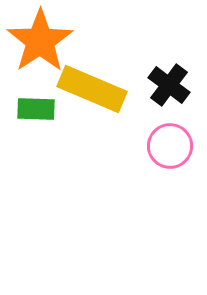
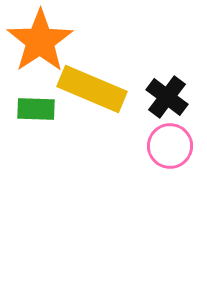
black cross: moved 2 px left, 12 px down
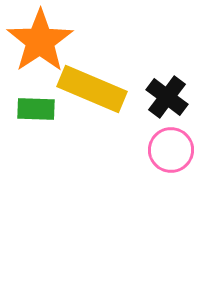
pink circle: moved 1 px right, 4 px down
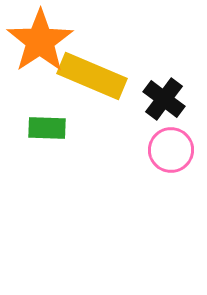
yellow rectangle: moved 13 px up
black cross: moved 3 px left, 2 px down
green rectangle: moved 11 px right, 19 px down
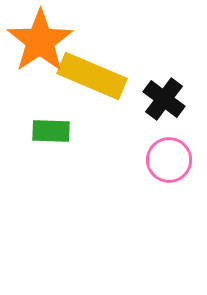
green rectangle: moved 4 px right, 3 px down
pink circle: moved 2 px left, 10 px down
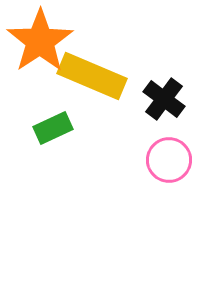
green rectangle: moved 2 px right, 3 px up; rotated 27 degrees counterclockwise
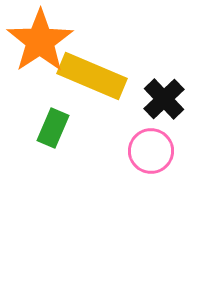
black cross: rotated 9 degrees clockwise
green rectangle: rotated 42 degrees counterclockwise
pink circle: moved 18 px left, 9 px up
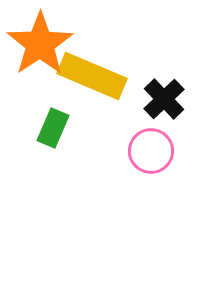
orange star: moved 3 px down
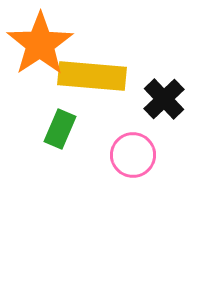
yellow rectangle: rotated 18 degrees counterclockwise
green rectangle: moved 7 px right, 1 px down
pink circle: moved 18 px left, 4 px down
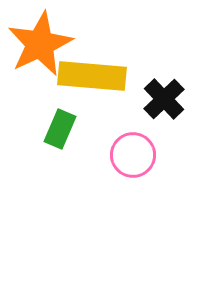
orange star: rotated 8 degrees clockwise
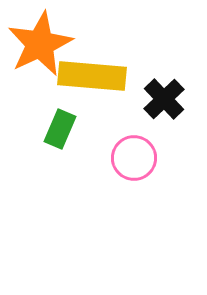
pink circle: moved 1 px right, 3 px down
